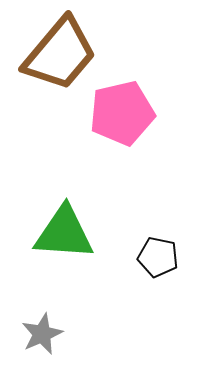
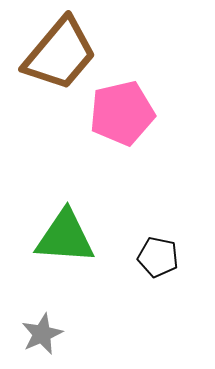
green triangle: moved 1 px right, 4 px down
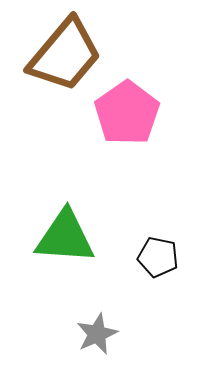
brown trapezoid: moved 5 px right, 1 px down
pink pentagon: moved 5 px right; rotated 22 degrees counterclockwise
gray star: moved 55 px right
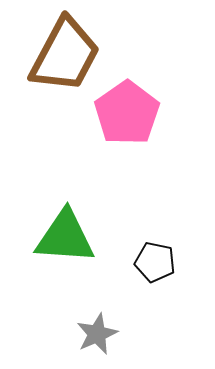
brown trapezoid: rotated 12 degrees counterclockwise
black pentagon: moved 3 px left, 5 px down
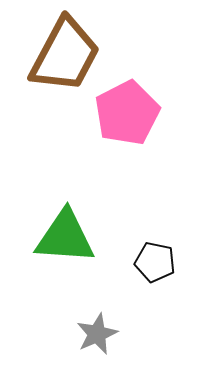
pink pentagon: rotated 8 degrees clockwise
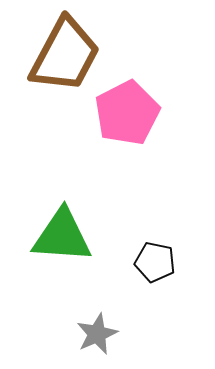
green triangle: moved 3 px left, 1 px up
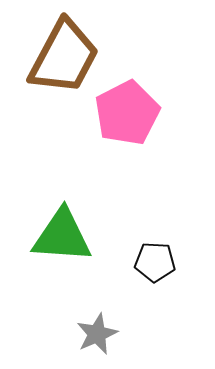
brown trapezoid: moved 1 px left, 2 px down
black pentagon: rotated 9 degrees counterclockwise
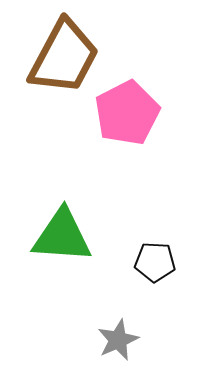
gray star: moved 21 px right, 6 px down
